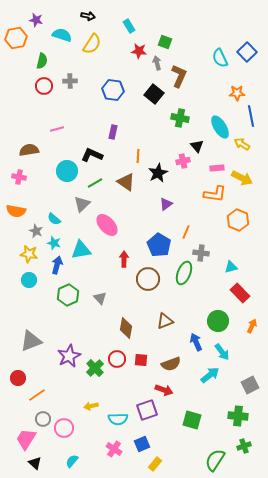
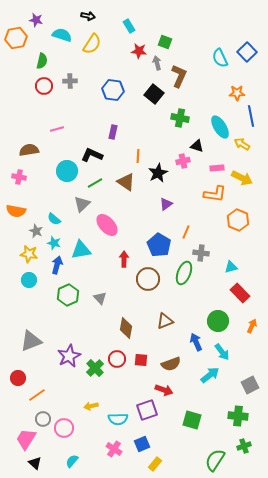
black triangle at (197, 146): rotated 32 degrees counterclockwise
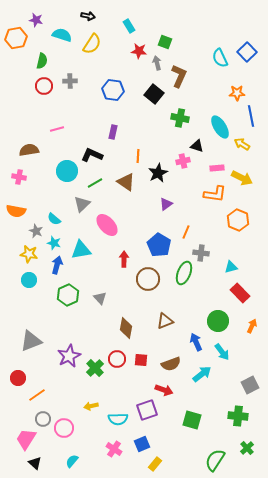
cyan arrow at (210, 375): moved 8 px left, 1 px up
green cross at (244, 446): moved 3 px right, 2 px down; rotated 24 degrees counterclockwise
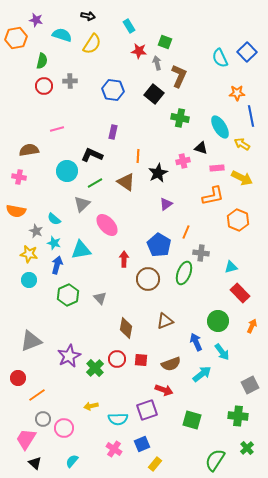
black triangle at (197, 146): moved 4 px right, 2 px down
orange L-shape at (215, 194): moved 2 px left, 2 px down; rotated 20 degrees counterclockwise
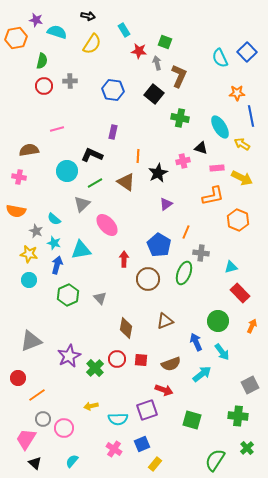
cyan rectangle at (129, 26): moved 5 px left, 4 px down
cyan semicircle at (62, 35): moved 5 px left, 3 px up
